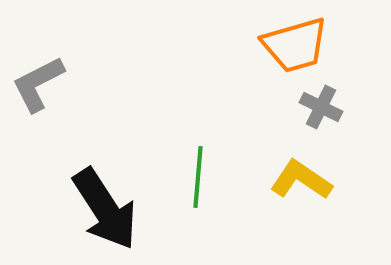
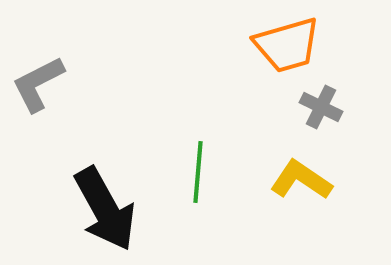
orange trapezoid: moved 8 px left
green line: moved 5 px up
black arrow: rotated 4 degrees clockwise
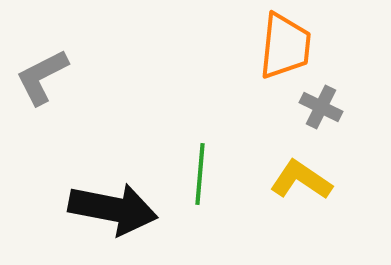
orange trapezoid: moved 2 px left, 1 px down; rotated 68 degrees counterclockwise
gray L-shape: moved 4 px right, 7 px up
green line: moved 2 px right, 2 px down
black arrow: moved 8 px right; rotated 50 degrees counterclockwise
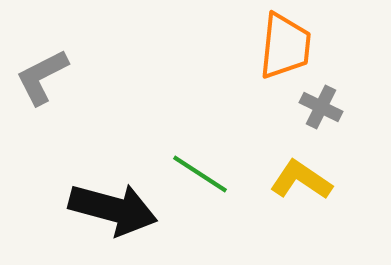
green line: rotated 62 degrees counterclockwise
black arrow: rotated 4 degrees clockwise
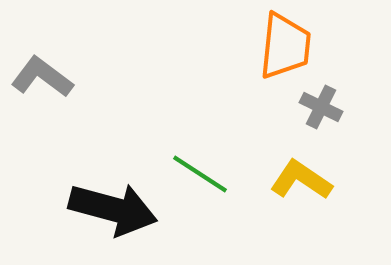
gray L-shape: rotated 64 degrees clockwise
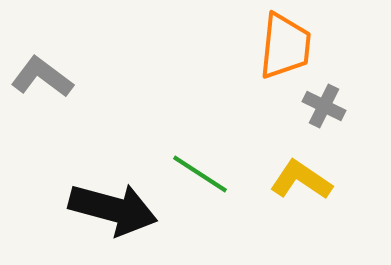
gray cross: moved 3 px right, 1 px up
